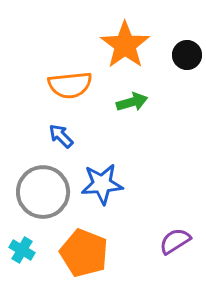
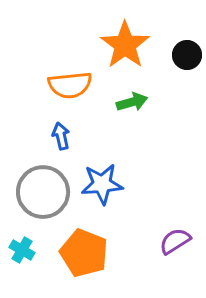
blue arrow: rotated 32 degrees clockwise
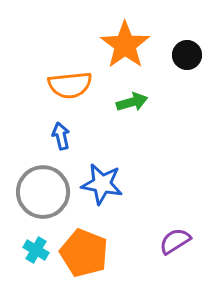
blue star: rotated 15 degrees clockwise
cyan cross: moved 14 px right
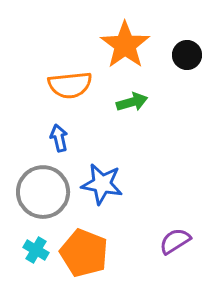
blue arrow: moved 2 px left, 2 px down
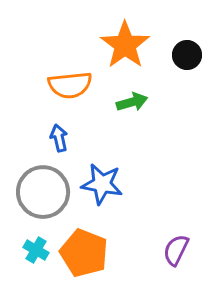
purple semicircle: moved 1 px right, 9 px down; rotated 32 degrees counterclockwise
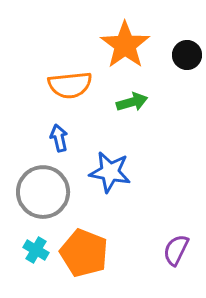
blue star: moved 8 px right, 12 px up
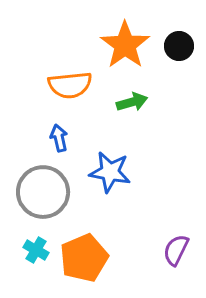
black circle: moved 8 px left, 9 px up
orange pentagon: moved 5 px down; rotated 27 degrees clockwise
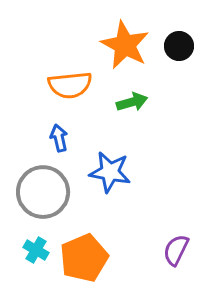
orange star: rotated 9 degrees counterclockwise
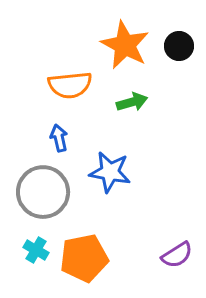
purple semicircle: moved 1 px right, 5 px down; rotated 148 degrees counterclockwise
orange pentagon: rotated 12 degrees clockwise
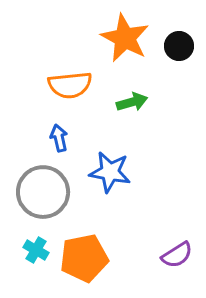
orange star: moved 7 px up
